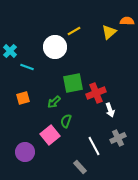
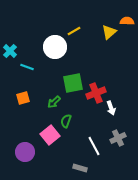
white arrow: moved 1 px right, 2 px up
gray rectangle: moved 1 px down; rotated 32 degrees counterclockwise
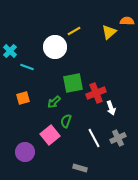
white line: moved 8 px up
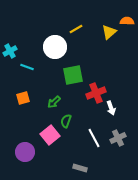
yellow line: moved 2 px right, 2 px up
cyan cross: rotated 16 degrees clockwise
green square: moved 8 px up
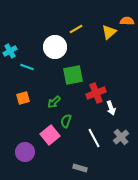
gray cross: moved 3 px right, 1 px up; rotated 14 degrees counterclockwise
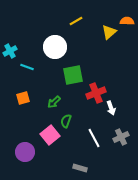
yellow line: moved 8 px up
gray cross: rotated 14 degrees clockwise
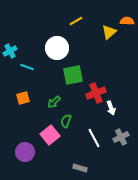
white circle: moved 2 px right, 1 px down
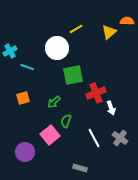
yellow line: moved 8 px down
gray cross: moved 1 px left, 1 px down; rotated 28 degrees counterclockwise
